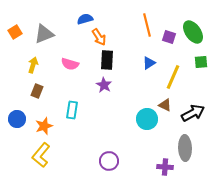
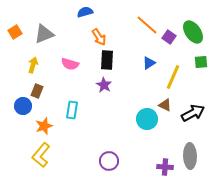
blue semicircle: moved 7 px up
orange line: rotated 35 degrees counterclockwise
purple square: rotated 16 degrees clockwise
blue circle: moved 6 px right, 13 px up
gray ellipse: moved 5 px right, 8 px down
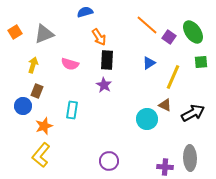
gray ellipse: moved 2 px down
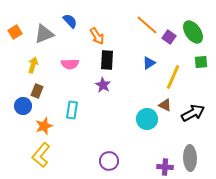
blue semicircle: moved 15 px left, 9 px down; rotated 63 degrees clockwise
orange arrow: moved 2 px left, 1 px up
pink semicircle: rotated 18 degrees counterclockwise
purple star: moved 1 px left
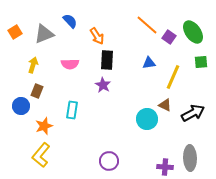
blue triangle: rotated 24 degrees clockwise
blue circle: moved 2 px left
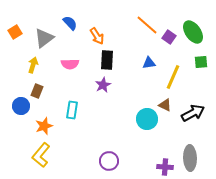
blue semicircle: moved 2 px down
gray triangle: moved 4 px down; rotated 15 degrees counterclockwise
purple star: rotated 14 degrees clockwise
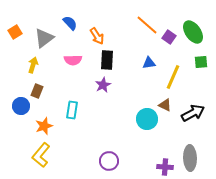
pink semicircle: moved 3 px right, 4 px up
